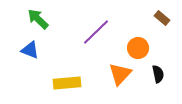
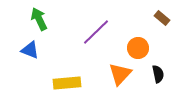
green arrow: moved 1 px right; rotated 20 degrees clockwise
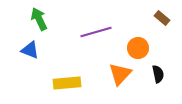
purple line: rotated 28 degrees clockwise
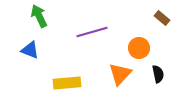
green arrow: moved 3 px up
purple line: moved 4 px left
orange circle: moved 1 px right
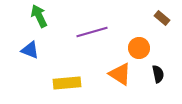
orange triangle: rotated 40 degrees counterclockwise
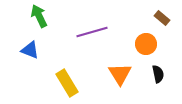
orange circle: moved 7 px right, 4 px up
orange triangle: rotated 25 degrees clockwise
yellow rectangle: rotated 64 degrees clockwise
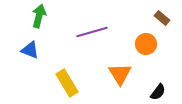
green arrow: rotated 40 degrees clockwise
black semicircle: moved 18 px down; rotated 48 degrees clockwise
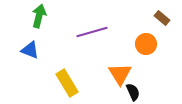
black semicircle: moved 25 px left; rotated 60 degrees counterclockwise
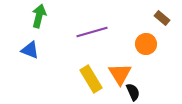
yellow rectangle: moved 24 px right, 4 px up
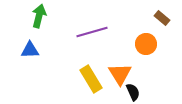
blue triangle: rotated 24 degrees counterclockwise
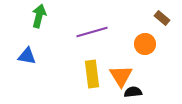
orange circle: moved 1 px left
blue triangle: moved 3 px left, 6 px down; rotated 12 degrees clockwise
orange triangle: moved 1 px right, 2 px down
yellow rectangle: moved 1 px right, 5 px up; rotated 24 degrees clockwise
black semicircle: rotated 72 degrees counterclockwise
